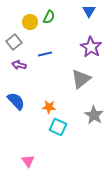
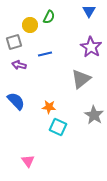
yellow circle: moved 3 px down
gray square: rotated 21 degrees clockwise
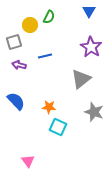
blue line: moved 2 px down
gray star: moved 3 px up; rotated 12 degrees counterclockwise
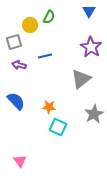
gray star: moved 2 px down; rotated 24 degrees clockwise
pink triangle: moved 8 px left
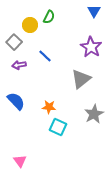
blue triangle: moved 5 px right
gray square: rotated 28 degrees counterclockwise
blue line: rotated 56 degrees clockwise
purple arrow: rotated 24 degrees counterclockwise
